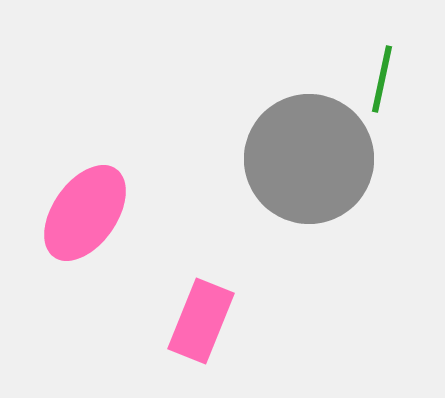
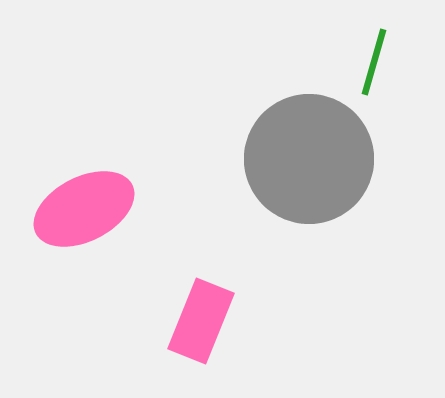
green line: moved 8 px left, 17 px up; rotated 4 degrees clockwise
pink ellipse: moved 1 px left, 4 px up; rotated 28 degrees clockwise
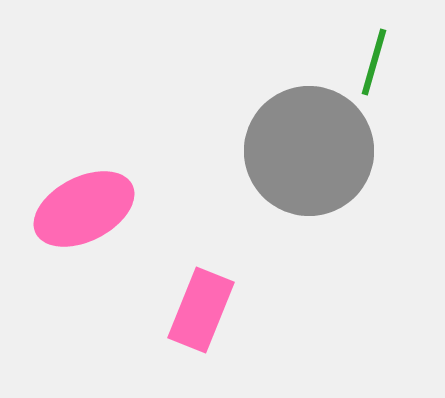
gray circle: moved 8 px up
pink rectangle: moved 11 px up
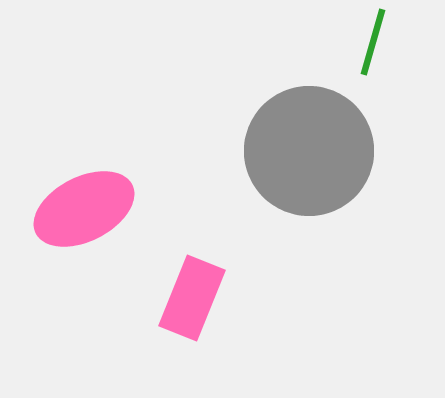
green line: moved 1 px left, 20 px up
pink rectangle: moved 9 px left, 12 px up
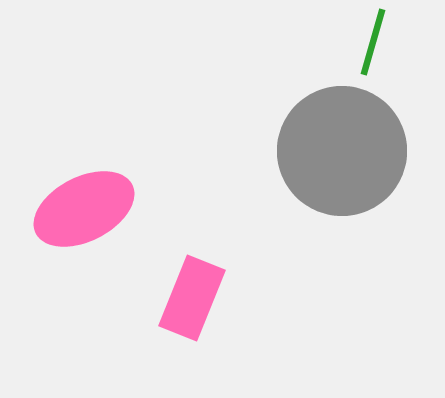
gray circle: moved 33 px right
